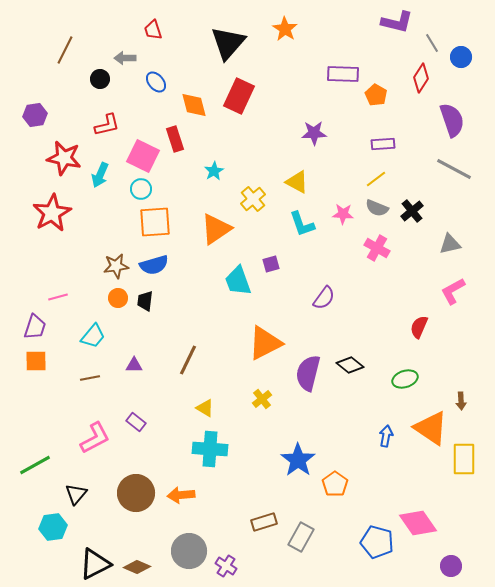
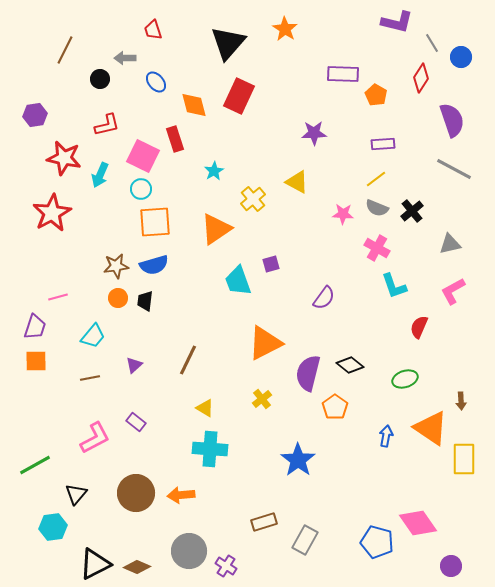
cyan L-shape at (302, 224): moved 92 px right, 62 px down
purple triangle at (134, 365): rotated 42 degrees counterclockwise
orange pentagon at (335, 484): moved 77 px up
gray rectangle at (301, 537): moved 4 px right, 3 px down
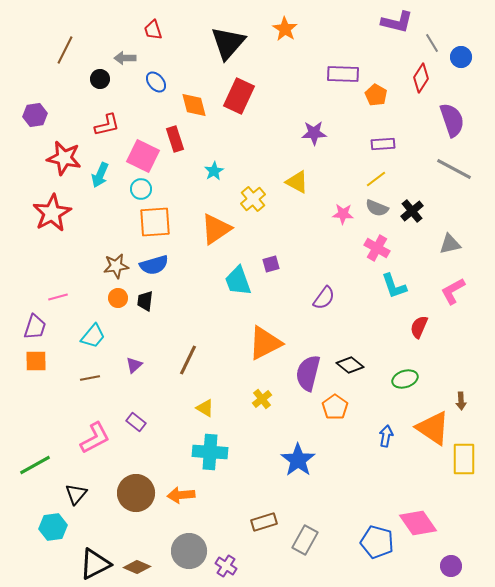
orange triangle at (431, 428): moved 2 px right
cyan cross at (210, 449): moved 3 px down
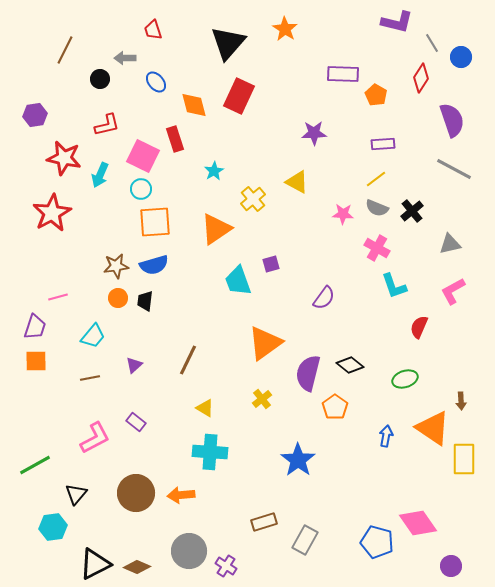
orange triangle at (265, 343): rotated 9 degrees counterclockwise
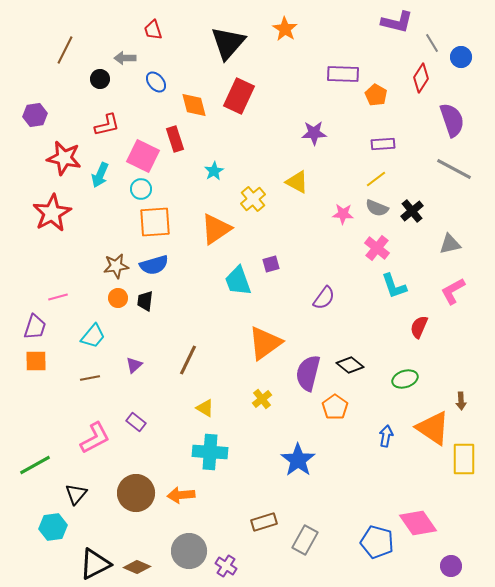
pink cross at (377, 248): rotated 10 degrees clockwise
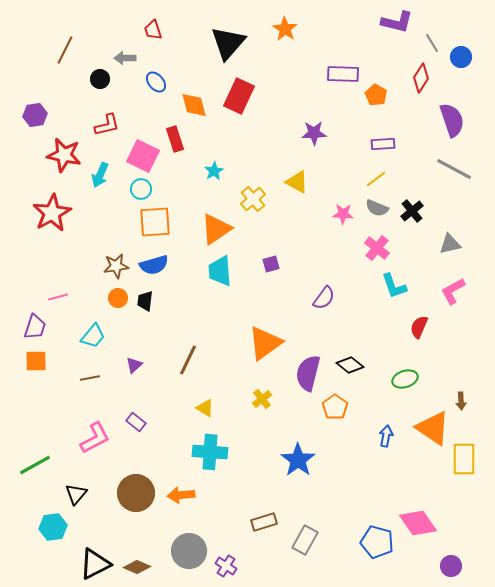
red star at (64, 158): moved 3 px up
cyan trapezoid at (238, 281): moved 18 px left, 10 px up; rotated 16 degrees clockwise
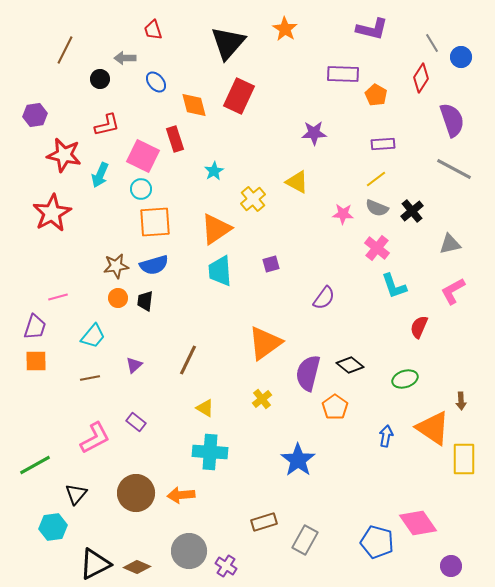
purple L-shape at (397, 22): moved 25 px left, 7 px down
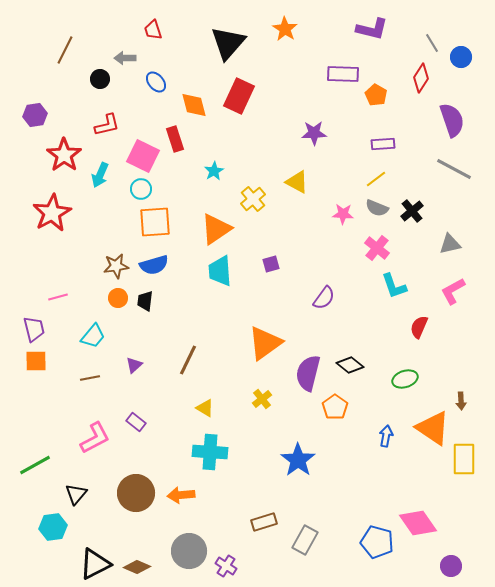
red star at (64, 155): rotated 24 degrees clockwise
purple trapezoid at (35, 327): moved 1 px left, 2 px down; rotated 32 degrees counterclockwise
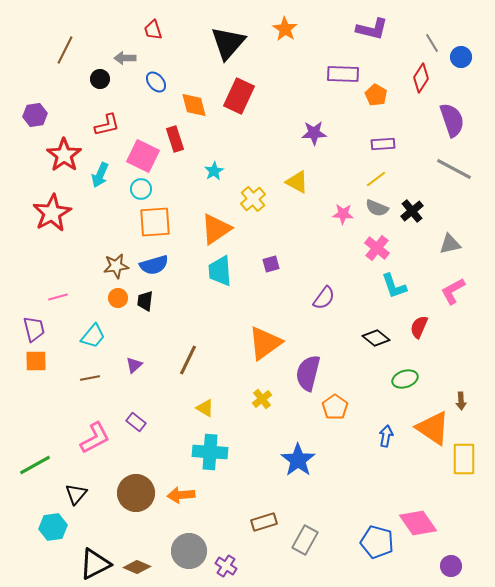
black diamond at (350, 365): moved 26 px right, 27 px up
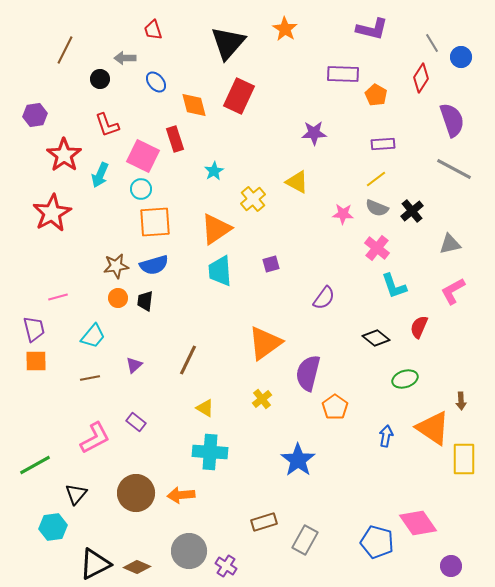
red L-shape at (107, 125): rotated 84 degrees clockwise
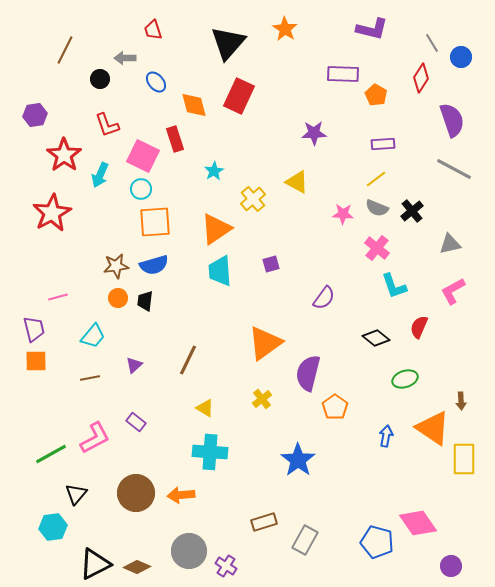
green line at (35, 465): moved 16 px right, 11 px up
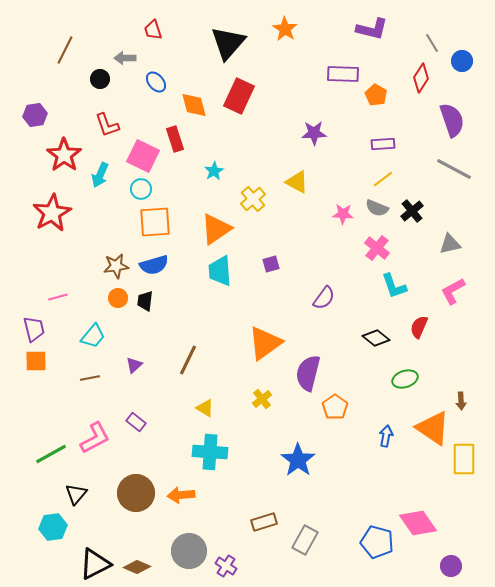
blue circle at (461, 57): moved 1 px right, 4 px down
yellow line at (376, 179): moved 7 px right
